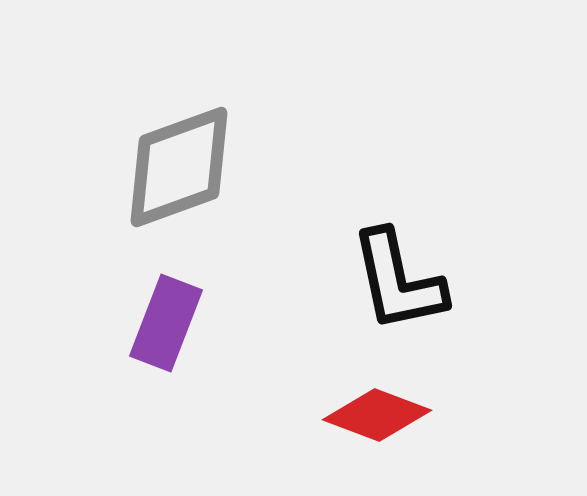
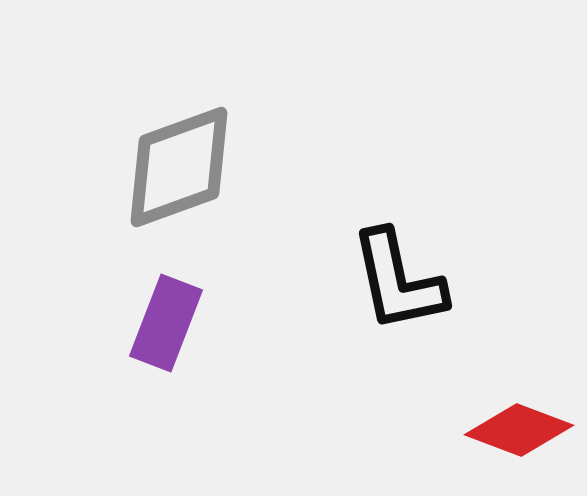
red diamond: moved 142 px right, 15 px down
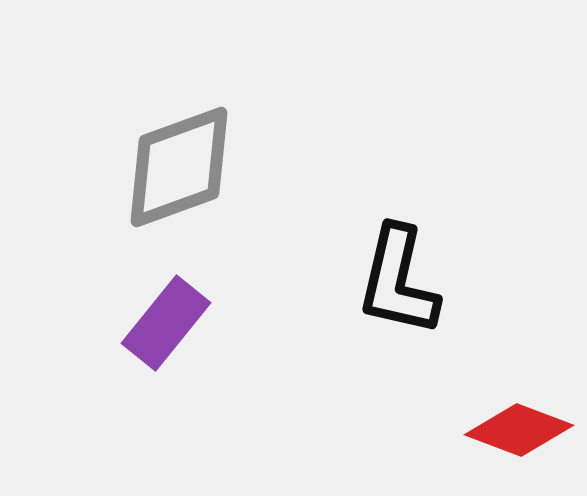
black L-shape: rotated 25 degrees clockwise
purple rectangle: rotated 18 degrees clockwise
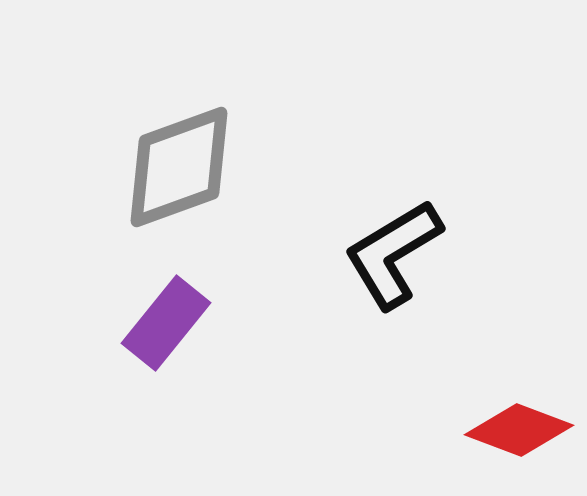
black L-shape: moved 5 px left, 27 px up; rotated 46 degrees clockwise
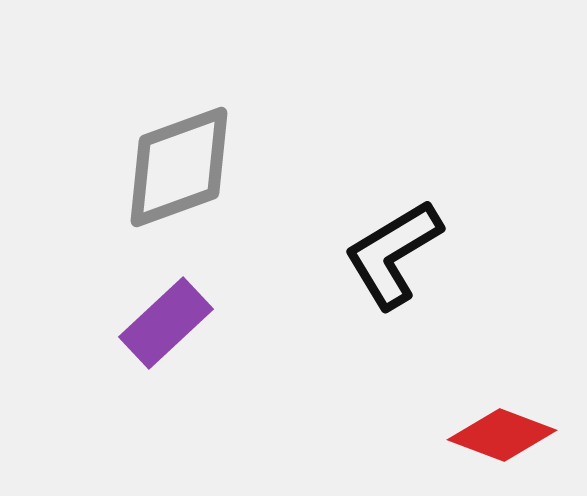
purple rectangle: rotated 8 degrees clockwise
red diamond: moved 17 px left, 5 px down
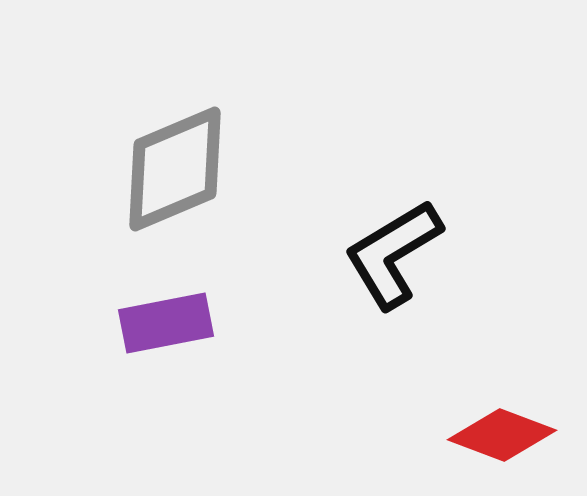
gray diamond: moved 4 px left, 2 px down; rotated 3 degrees counterclockwise
purple rectangle: rotated 32 degrees clockwise
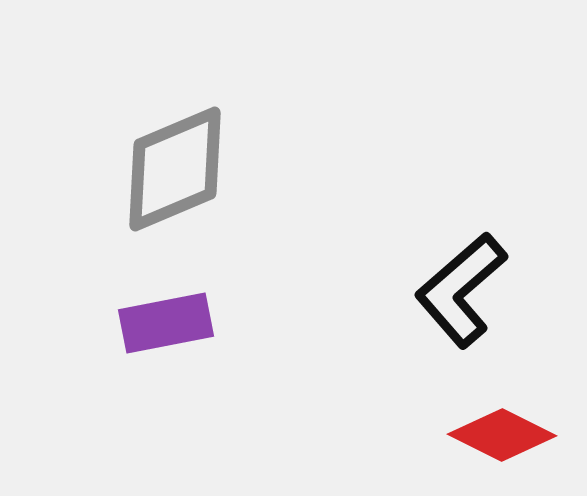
black L-shape: moved 68 px right, 36 px down; rotated 10 degrees counterclockwise
red diamond: rotated 6 degrees clockwise
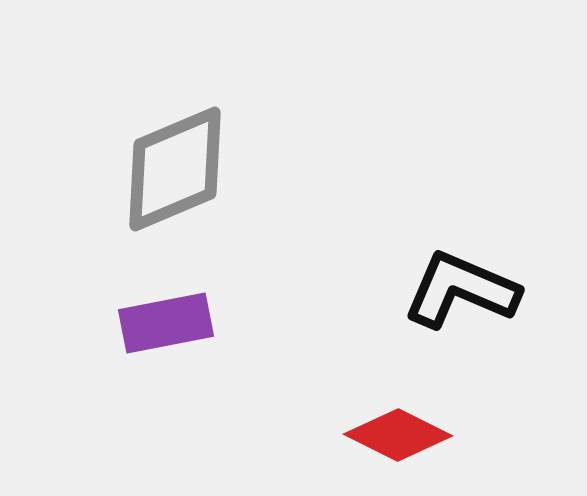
black L-shape: rotated 64 degrees clockwise
red diamond: moved 104 px left
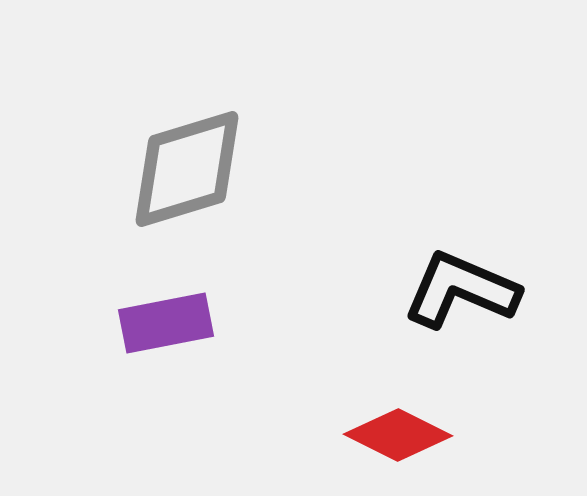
gray diamond: moved 12 px right; rotated 6 degrees clockwise
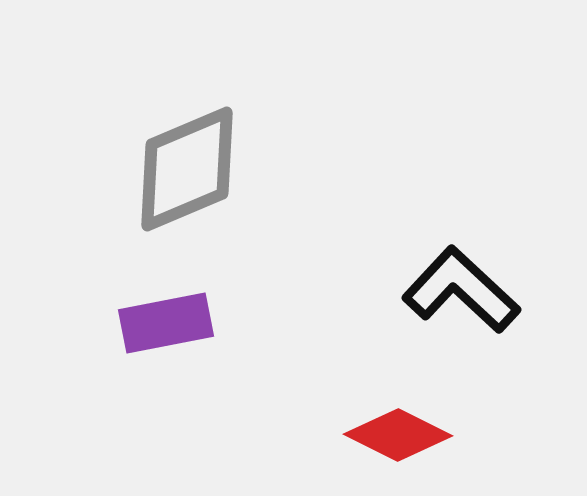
gray diamond: rotated 6 degrees counterclockwise
black L-shape: rotated 20 degrees clockwise
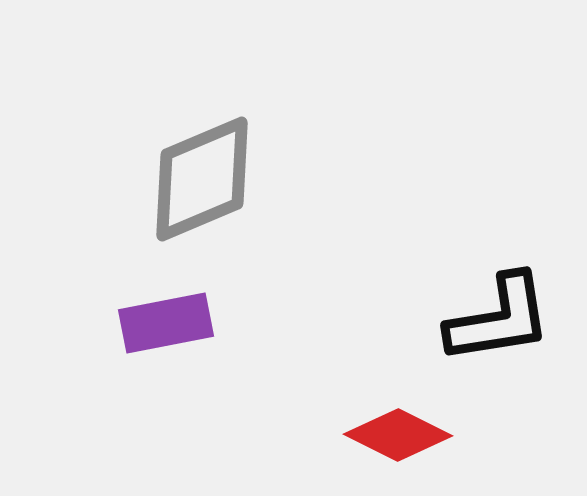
gray diamond: moved 15 px right, 10 px down
black L-shape: moved 38 px right, 29 px down; rotated 128 degrees clockwise
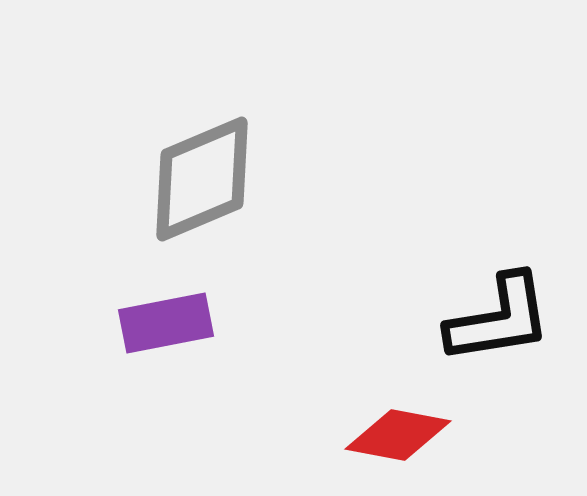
red diamond: rotated 16 degrees counterclockwise
